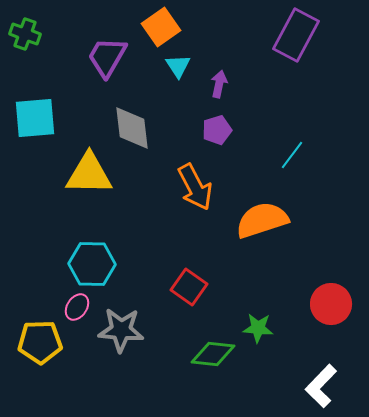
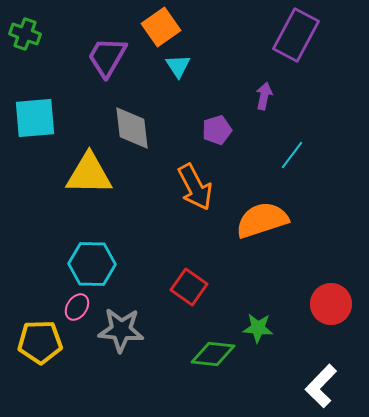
purple arrow: moved 45 px right, 12 px down
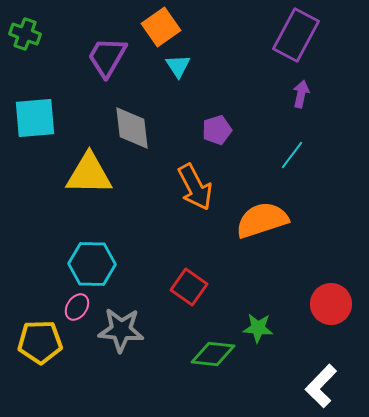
purple arrow: moved 37 px right, 2 px up
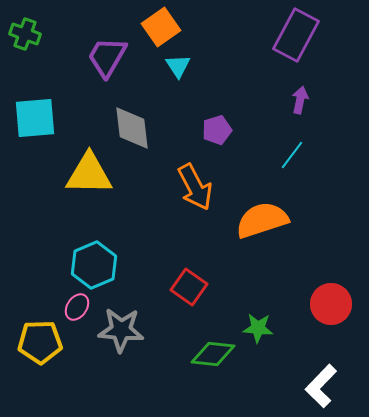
purple arrow: moved 1 px left, 6 px down
cyan hexagon: moved 2 px right, 1 px down; rotated 24 degrees counterclockwise
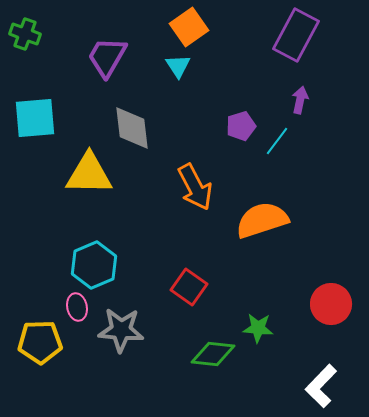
orange square: moved 28 px right
purple pentagon: moved 24 px right, 4 px up
cyan line: moved 15 px left, 14 px up
pink ellipse: rotated 44 degrees counterclockwise
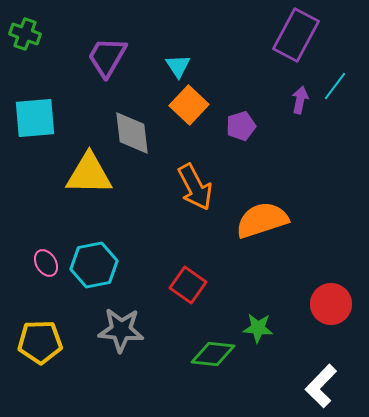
orange square: moved 78 px down; rotated 12 degrees counterclockwise
gray diamond: moved 5 px down
cyan line: moved 58 px right, 55 px up
cyan hexagon: rotated 12 degrees clockwise
red square: moved 1 px left, 2 px up
pink ellipse: moved 31 px left, 44 px up; rotated 20 degrees counterclockwise
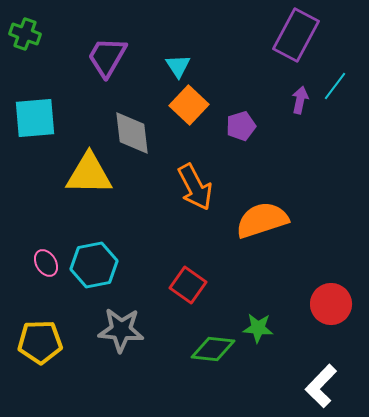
green diamond: moved 5 px up
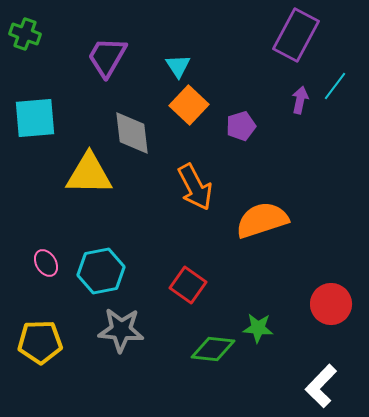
cyan hexagon: moved 7 px right, 6 px down
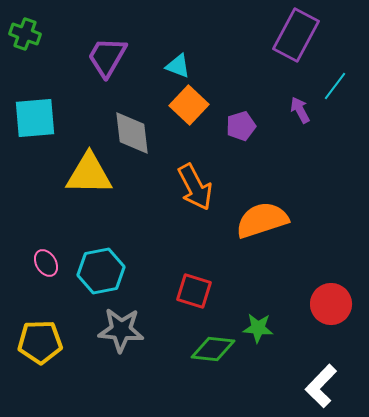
cyan triangle: rotated 36 degrees counterclockwise
purple arrow: moved 10 px down; rotated 40 degrees counterclockwise
red square: moved 6 px right, 6 px down; rotated 18 degrees counterclockwise
